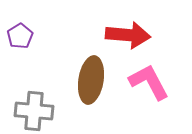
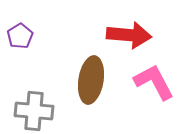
red arrow: moved 1 px right
pink L-shape: moved 5 px right
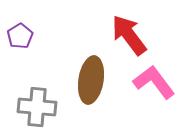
red arrow: rotated 132 degrees counterclockwise
pink L-shape: rotated 9 degrees counterclockwise
gray cross: moved 3 px right, 4 px up
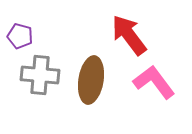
purple pentagon: rotated 25 degrees counterclockwise
gray cross: moved 3 px right, 32 px up
